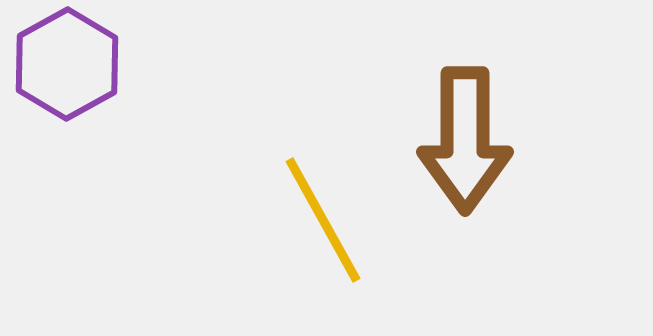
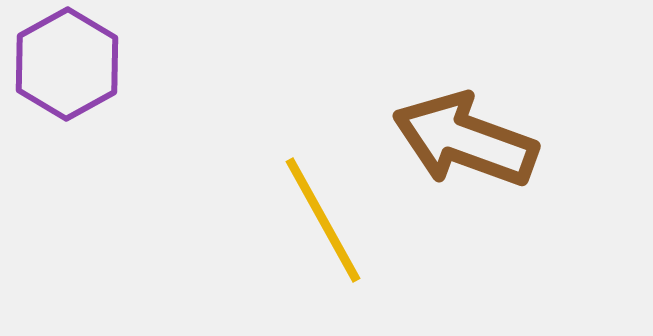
brown arrow: rotated 110 degrees clockwise
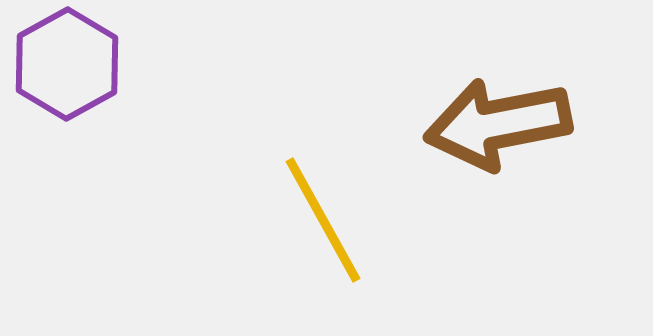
brown arrow: moved 33 px right, 16 px up; rotated 31 degrees counterclockwise
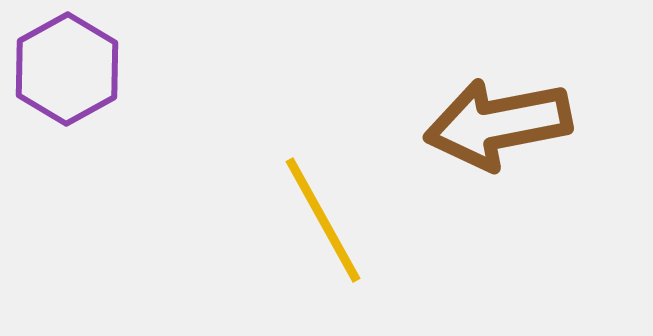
purple hexagon: moved 5 px down
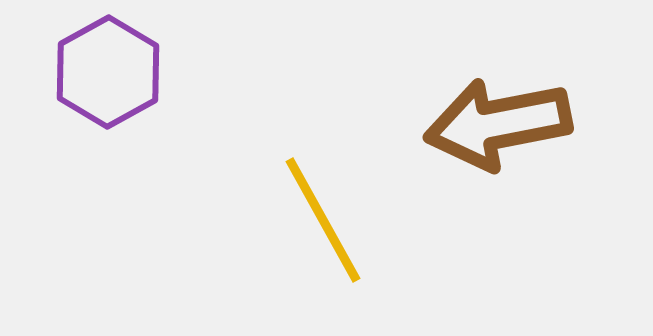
purple hexagon: moved 41 px right, 3 px down
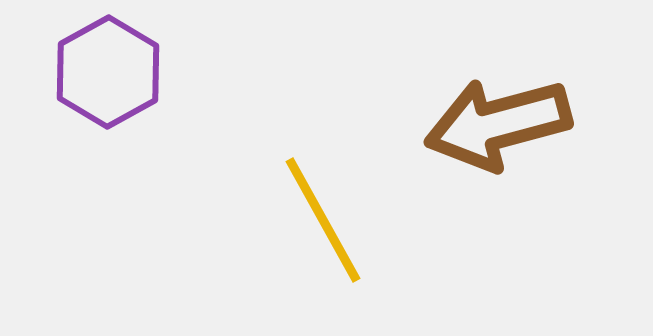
brown arrow: rotated 4 degrees counterclockwise
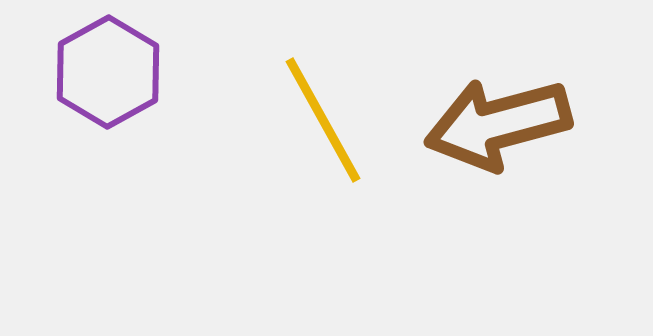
yellow line: moved 100 px up
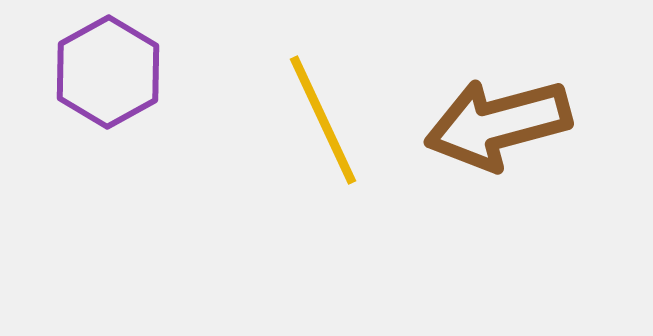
yellow line: rotated 4 degrees clockwise
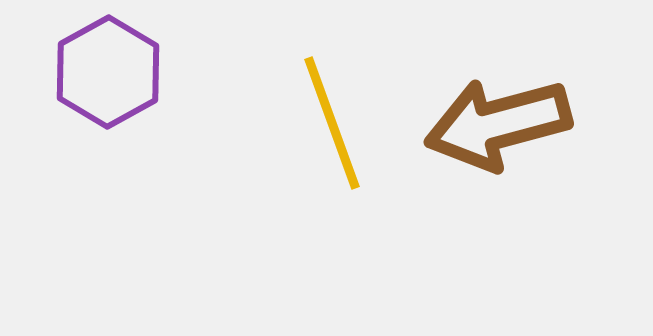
yellow line: moved 9 px right, 3 px down; rotated 5 degrees clockwise
